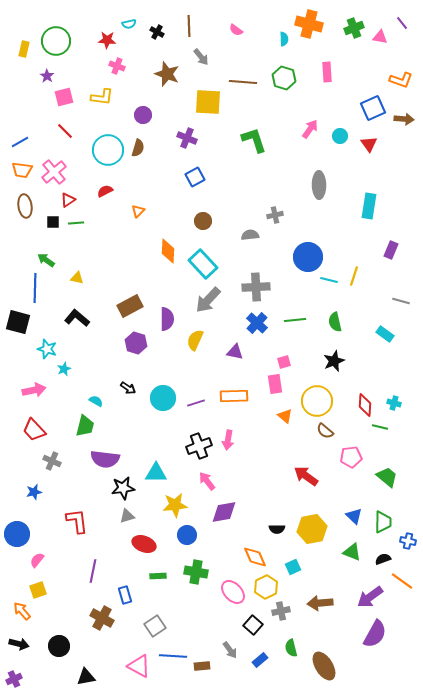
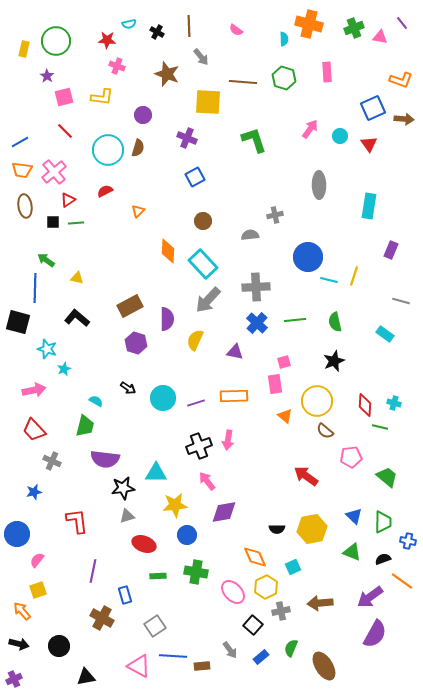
green semicircle at (291, 648): rotated 36 degrees clockwise
blue rectangle at (260, 660): moved 1 px right, 3 px up
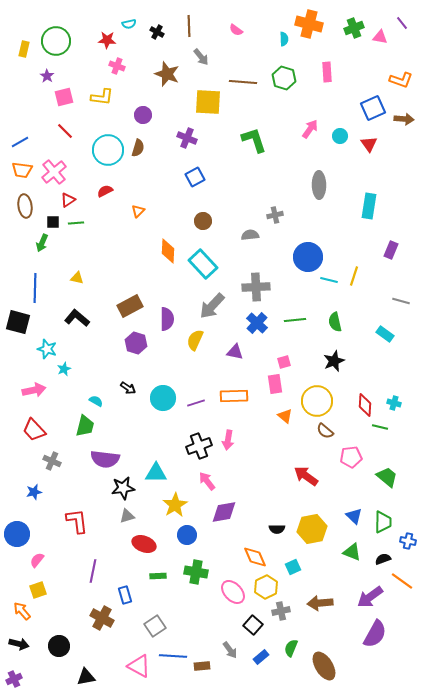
green arrow at (46, 260): moved 4 px left, 17 px up; rotated 102 degrees counterclockwise
gray arrow at (208, 300): moved 4 px right, 6 px down
yellow star at (175, 505): rotated 25 degrees counterclockwise
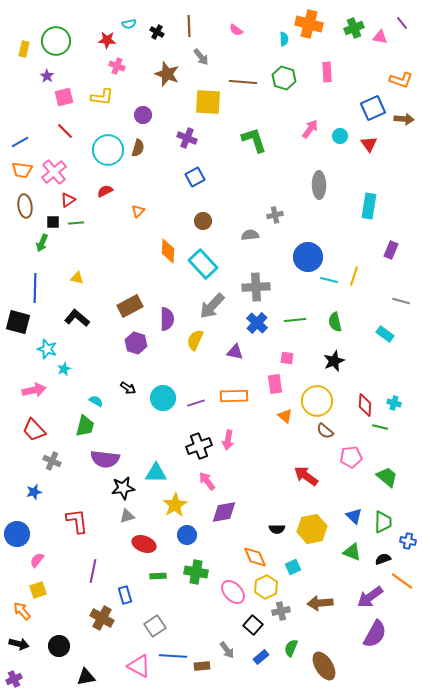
pink square at (284, 362): moved 3 px right, 4 px up; rotated 24 degrees clockwise
gray arrow at (230, 650): moved 3 px left
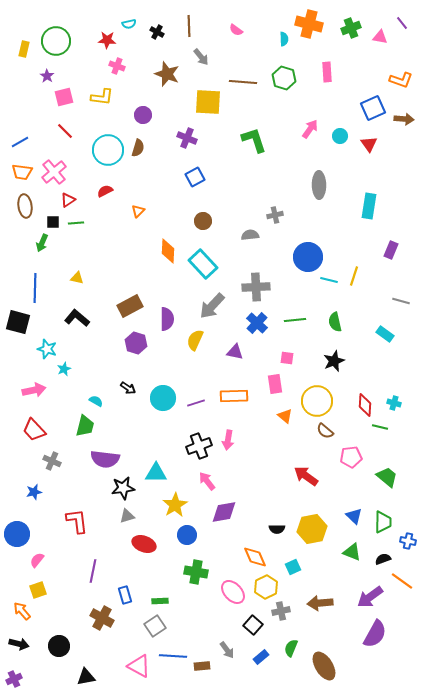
green cross at (354, 28): moved 3 px left
orange trapezoid at (22, 170): moved 2 px down
green rectangle at (158, 576): moved 2 px right, 25 px down
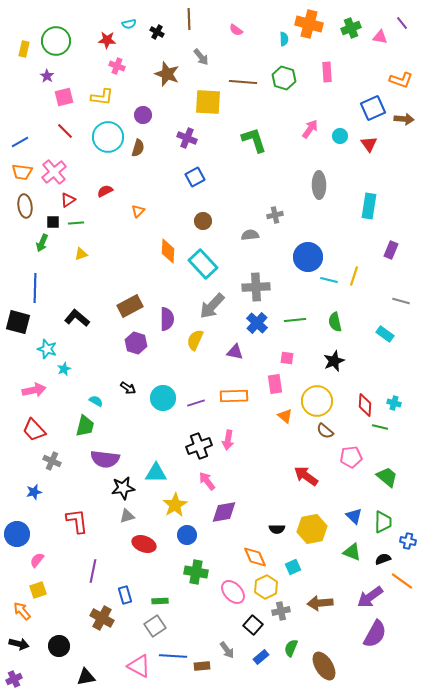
brown line at (189, 26): moved 7 px up
cyan circle at (108, 150): moved 13 px up
yellow triangle at (77, 278): moved 4 px right, 24 px up; rotated 32 degrees counterclockwise
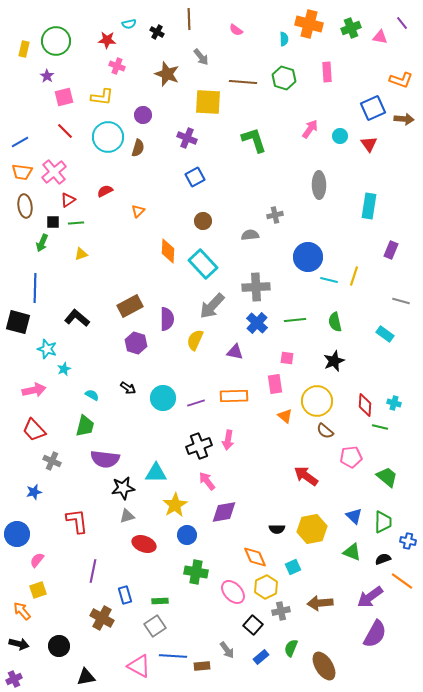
cyan semicircle at (96, 401): moved 4 px left, 6 px up
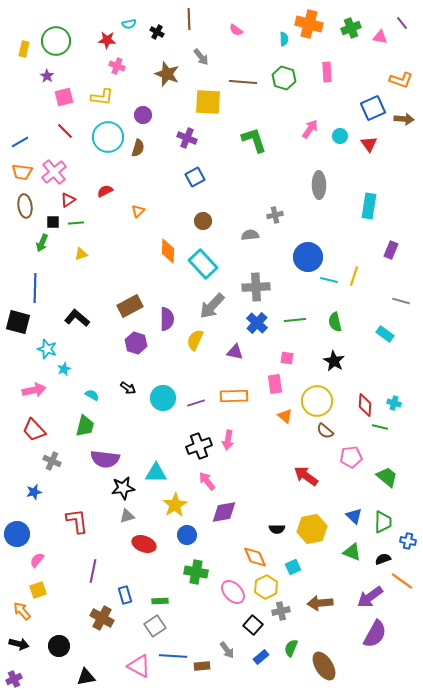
black star at (334, 361): rotated 20 degrees counterclockwise
